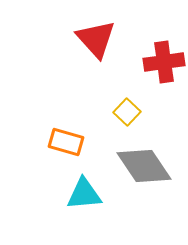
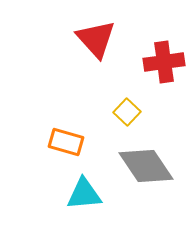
gray diamond: moved 2 px right
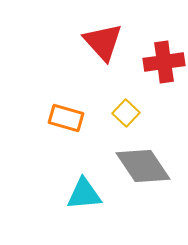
red triangle: moved 7 px right, 3 px down
yellow square: moved 1 px left, 1 px down
orange rectangle: moved 24 px up
gray diamond: moved 3 px left
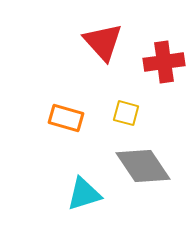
yellow square: rotated 28 degrees counterclockwise
cyan triangle: rotated 12 degrees counterclockwise
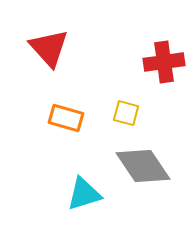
red triangle: moved 54 px left, 6 px down
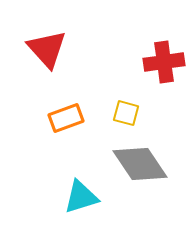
red triangle: moved 2 px left, 1 px down
orange rectangle: rotated 36 degrees counterclockwise
gray diamond: moved 3 px left, 2 px up
cyan triangle: moved 3 px left, 3 px down
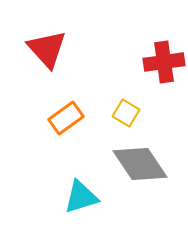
yellow square: rotated 16 degrees clockwise
orange rectangle: rotated 16 degrees counterclockwise
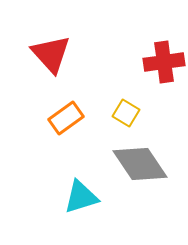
red triangle: moved 4 px right, 5 px down
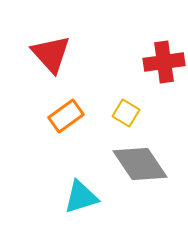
orange rectangle: moved 2 px up
